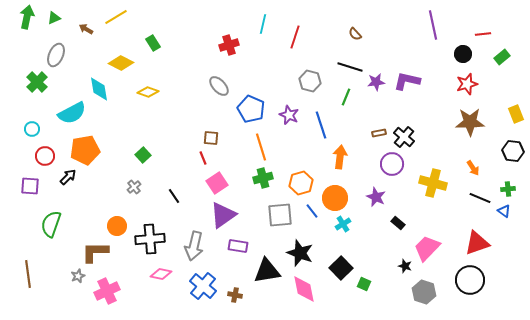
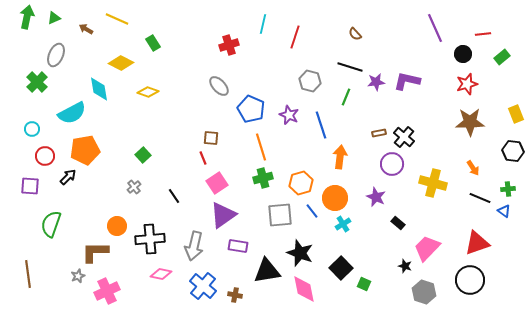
yellow line at (116, 17): moved 1 px right, 2 px down; rotated 55 degrees clockwise
purple line at (433, 25): moved 2 px right, 3 px down; rotated 12 degrees counterclockwise
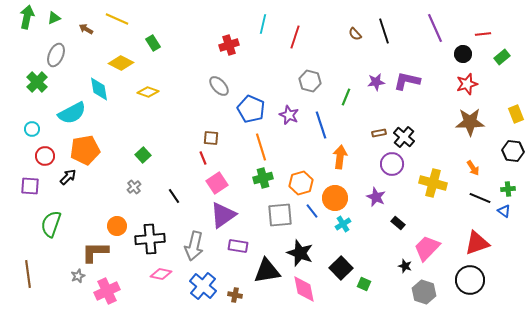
black line at (350, 67): moved 34 px right, 36 px up; rotated 55 degrees clockwise
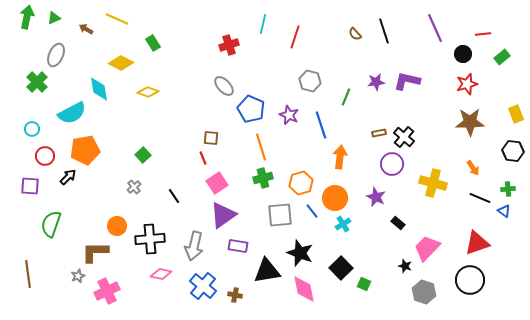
gray ellipse at (219, 86): moved 5 px right
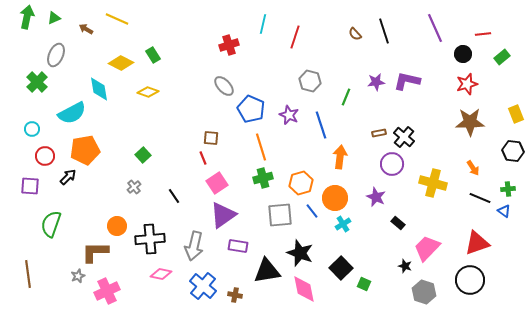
green rectangle at (153, 43): moved 12 px down
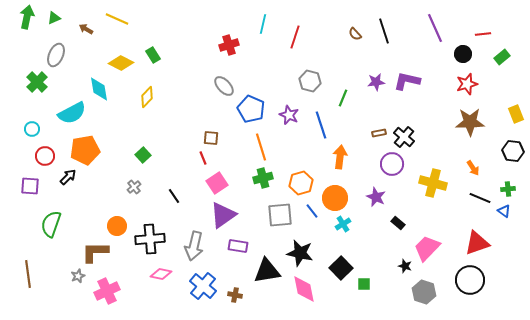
yellow diamond at (148, 92): moved 1 px left, 5 px down; rotated 65 degrees counterclockwise
green line at (346, 97): moved 3 px left, 1 px down
black star at (300, 253): rotated 8 degrees counterclockwise
green square at (364, 284): rotated 24 degrees counterclockwise
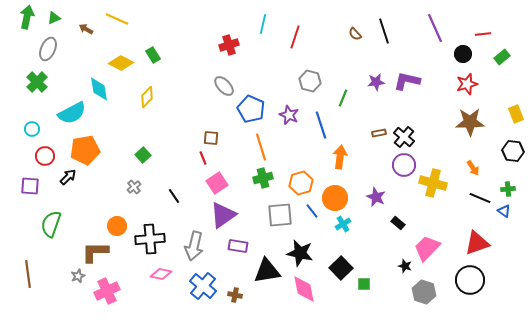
gray ellipse at (56, 55): moved 8 px left, 6 px up
purple circle at (392, 164): moved 12 px right, 1 px down
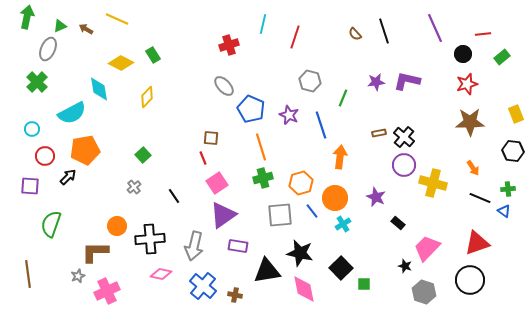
green triangle at (54, 18): moved 6 px right, 8 px down
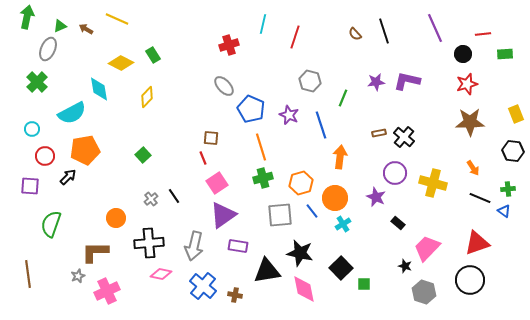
green rectangle at (502, 57): moved 3 px right, 3 px up; rotated 35 degrees clockwise
purple circle at (404, 165): moved 9 px left, 8 px down
gray cross at (134, 187): moved 17 px right, 12 px down
orange circle at (117, 226): moved 1 px left, 8 px up
black cross at (150, 239): moved 1 px left, 4 px down
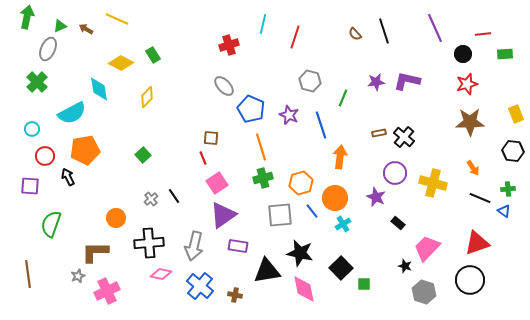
black arrow at (68, 177): rotated 72 degrees counterclockwise
blue cross at (203, 286): moved 3 px left
